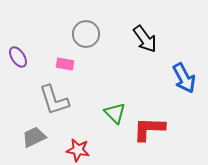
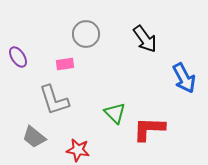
pink rectangle: rotated 18 degrees counterclockwise
gray trapezoid: rotated 115 degrees counterclockwise
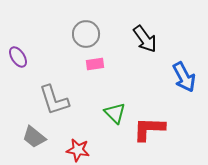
pink rectangle: moved 30 px right
blue arrow: moved 1 px up
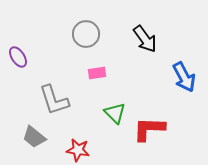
pink rectangle: moved 2 px right, 9 px down
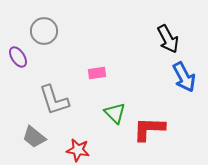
gray circle: moved 42 px left, 3 px up
black arrow: moved 23 px right; rotated 8 degrees clockwise
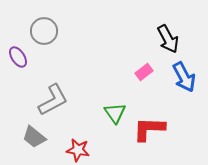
pink rectangle: moved 47 px right, 1 px up; rotated 30 degrees counterclockwise
gray L-shape: moved 1 px left; rotated 100 degrees counterclockwise
green triangle: rotated 10 degrees clockwise
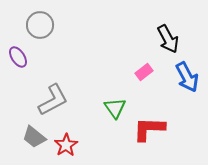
gray circle: moved 4 px left, 6 px up
blue arrow: moved 3 px right
green triangle: moved 5 px up
red star: moved 12 px left, 5 px up; rotated 30 degrees clockwise
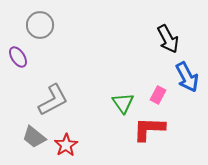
pink rectangle: moved 14 px right, 23 px down; rotated 24 degrees counterclockwise
green triangle: moved 8 px right, 5 px up
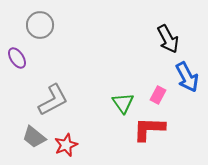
purple ellipse: moved 1 px left, 1 px down
red star: rotated 10 degrees clockwise
